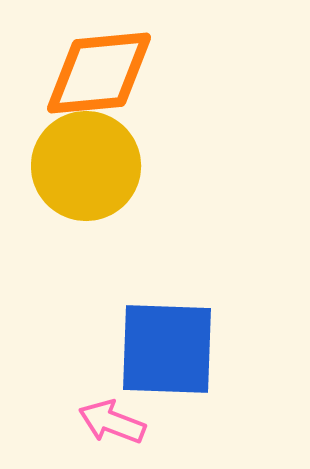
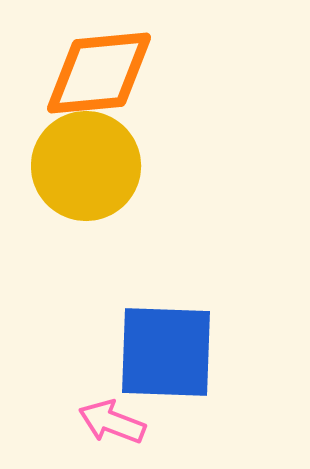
blue square: moved 1 px left, 3 px down
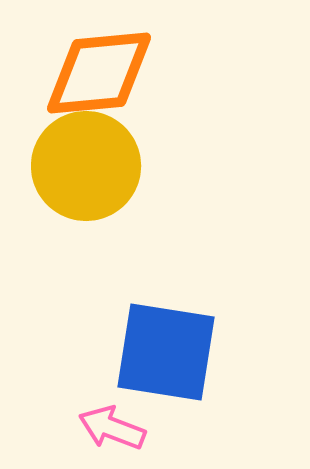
blue square: rotated 7 degrees clockwise
pink arrow: moved 6 px down
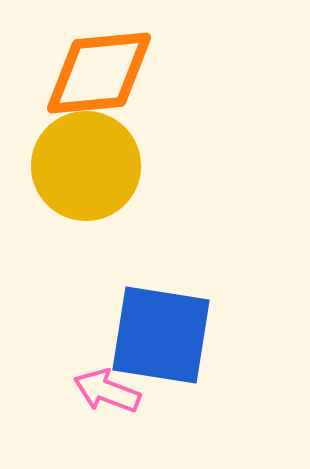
blue square: moved 5 px left, 17 px up
pink arrow: moved 5 px left, 37 px up
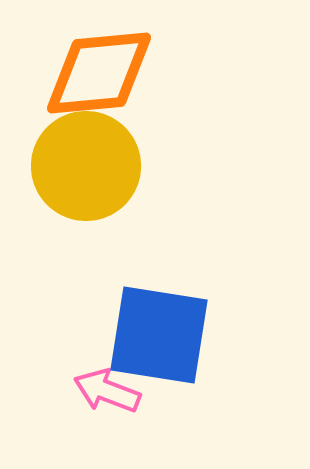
blue square: moved 2 px left
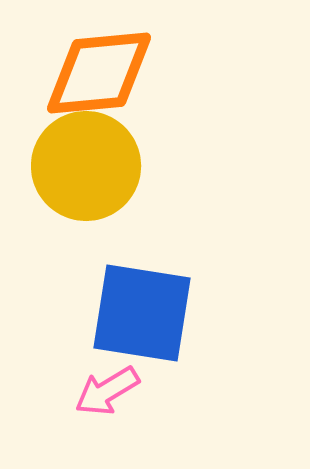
blue square: moved 17 px left, 22 px up
pink arrow: rotated 52 degrees counterclockwise
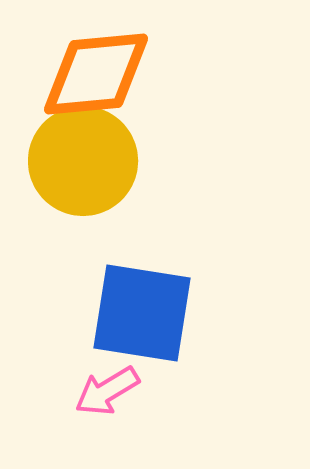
orange diamond: moved 3 px left, 1 px down
yellow circle: moved 3 px left, 5 px up
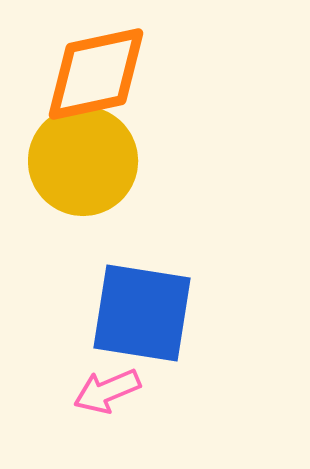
orange diamond: rotated 7 degrees counterclockwise
pink arrow: rotated 8 degrees clockwise
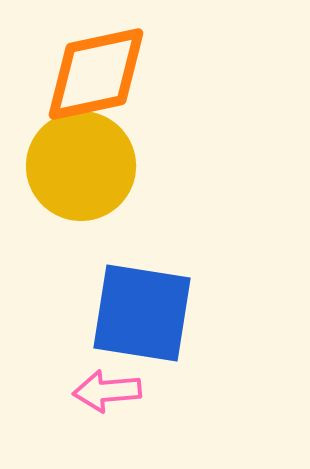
yellow circle: moved 2 px left, 5 px down
pink arrow: rotated 18 degrees clockwise
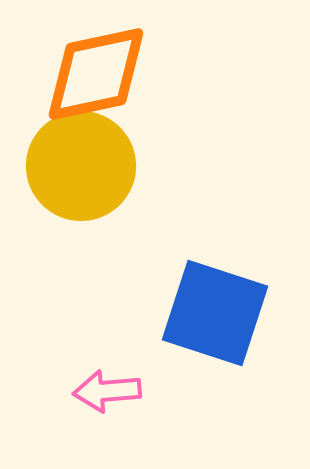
blue square: moved 73 px right; rotated 9 degrees clockwise
